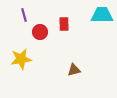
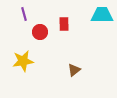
purple line: moved 1 px up
yellow star: moved 2 px right, 2 px down
brown triangle: rotated 24 degrees counterclockwise
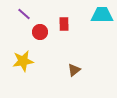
purple line: rotated 32 degrees counterclockwise
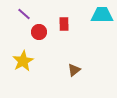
red circle: moved 1 px left
yellow star: rotated 20 degrees counterclockwise
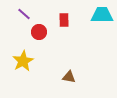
red rectangle: moved 4 px up
brown triangle: moved 5 px left, 7 px down; rotated 48 degrees clockwise
